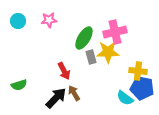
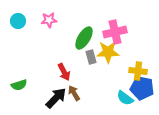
red arrow: moved 1 px down
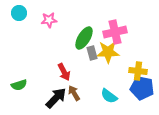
cyan circle: moved 1 px right, 8 px up
gray rectangle: moved 1 px right, 4 px up
cyan semicircle: moved 16 px left, 2 px up
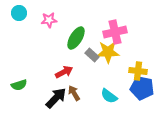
green ellipse: moved 8 px left
gray rectangle: moved 2 px down; rotated 32 degrees counterclockwise
red arrow: rotated 90 degrees counterclockwise
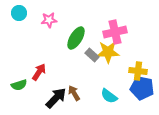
red arrow: moved 25 px left; rotated 30 degrees counterclockwise
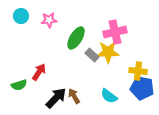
cyan circle: moved 2 px right, 3 px down
brown arrow: moved 3 px down
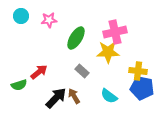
gray rectangle: moved 10 px left, 16 px down
red arrow: rotated 18 degrees clockwise
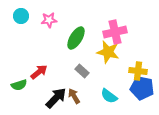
yellow star: rotated 15 degrees clockwise
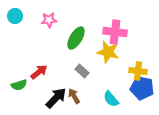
cyan circle: moved 6 px left
pink cross: rotated 20 degrees clockwise
cyan semicircle: moved 2 px right, 3 px down; rotated 12 degrees clockwise
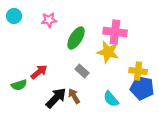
cyan circle: moved 1 px left
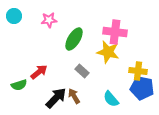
green ellipse: moved 2 px left, 1 px down
